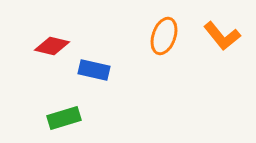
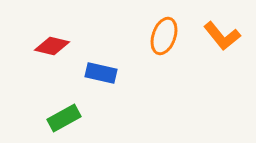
blue rectangle: moved 7 px right, 3 px down
green rectangle: rotated 12 degrees counterclockwise
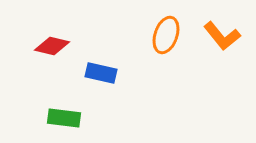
orange ellipse: moved 2 px right, 1 px up
green rectangle: rotated 36 degrees clockwise
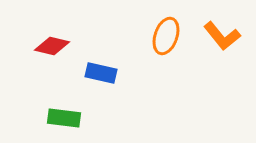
orange ellipse: moved 1 px down
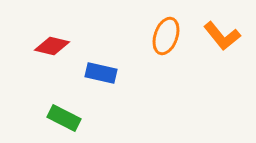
green rectangle: rotated 20 degrees clockwise
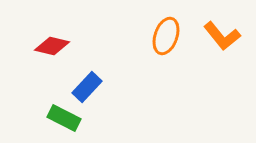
blue rectangle: moved 14 px left, 14 px down; rotated 60 degrees counterclockwise
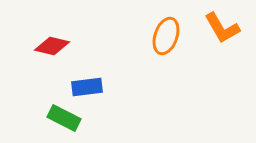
orange L-shape: moved 8 px up; rotated 9 degrees clockwise
blue rectangle: rotated 40 degrees clockwise
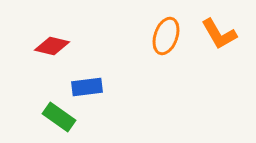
orange L-shape: moved 3 px left, 6 px down
green rectangle: moved 5 px left, 1 px up; rotated 8 degrees clockwise
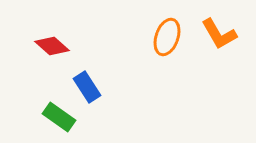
orange ellipse: moved 1 px right, 1 px down
red diamond: rotated 28 degrees clockwise
blue rectangle: rotated 64 degrees clockwise
